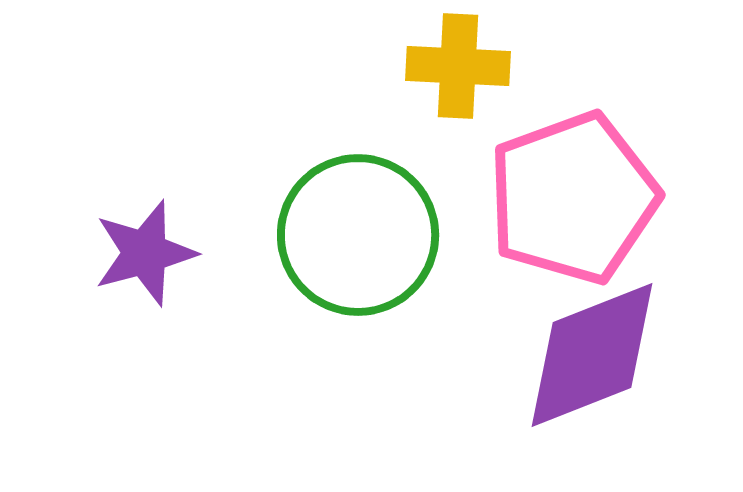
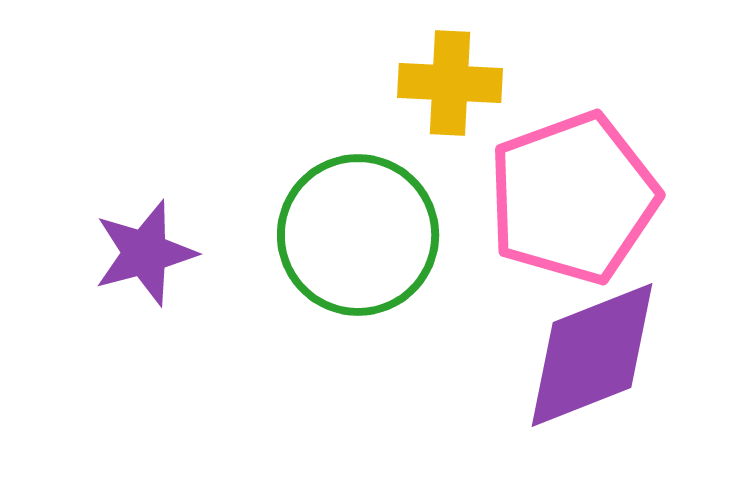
yellow cross: moved 8 px left, 17 px down
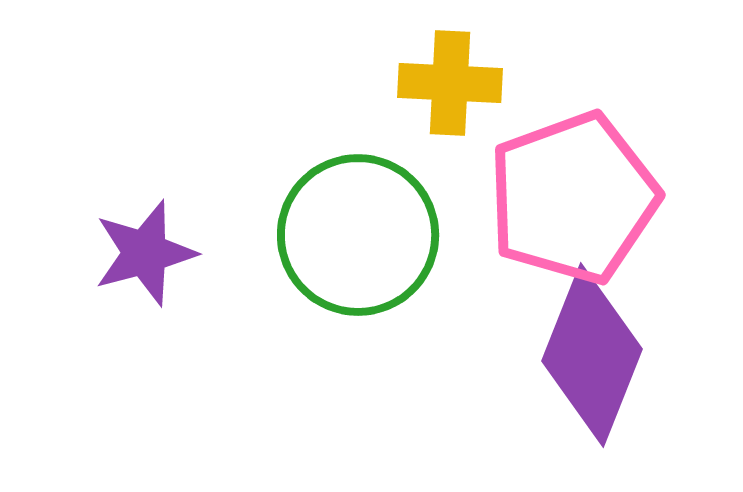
purple diamond: rotated 47 degrees counterclockwise
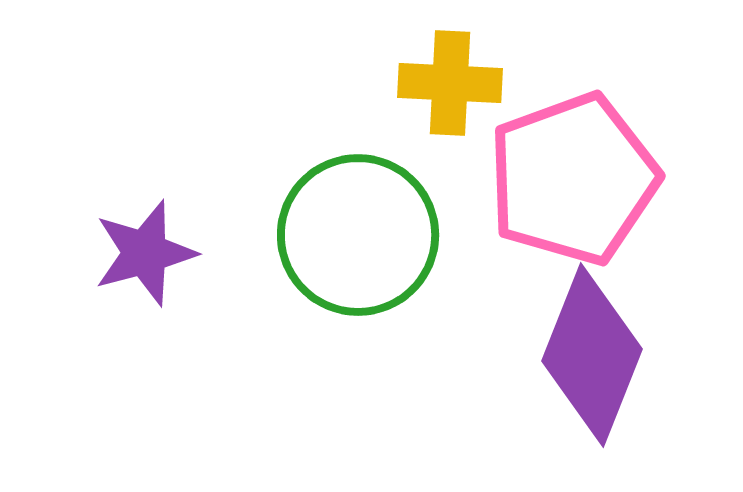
pink pentagon: moved 19 px up
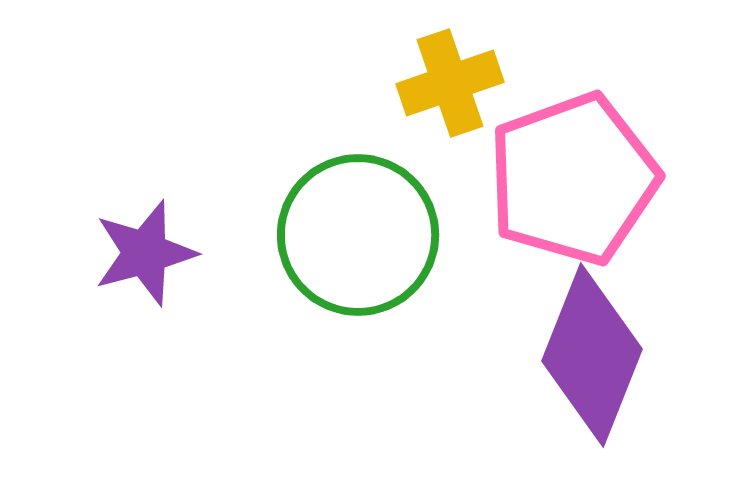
yellow cross: rotated 22 degrees counterclockwise
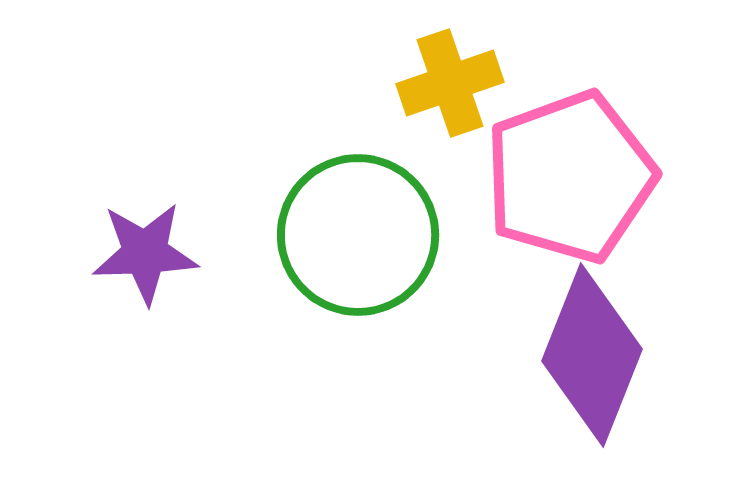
pink pentagon: moved 3 px left, 2 px up
purple star: rotated 13 degrees clockwise
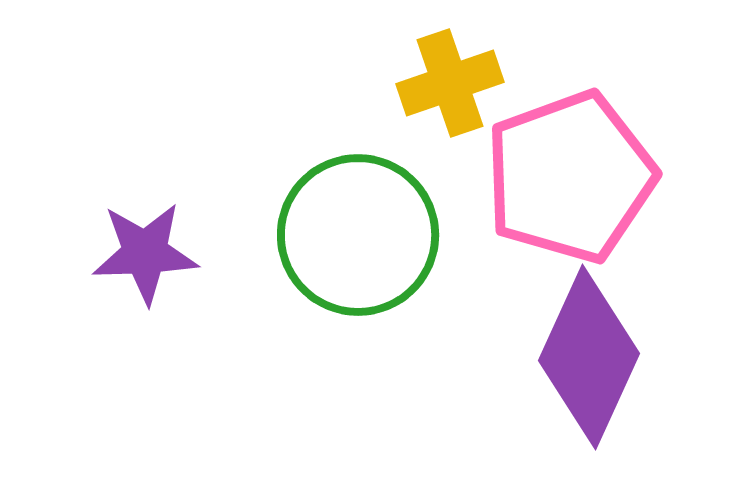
purple diamond: moved 3 px left, 2 px down; rotated 3 degrees clockwise
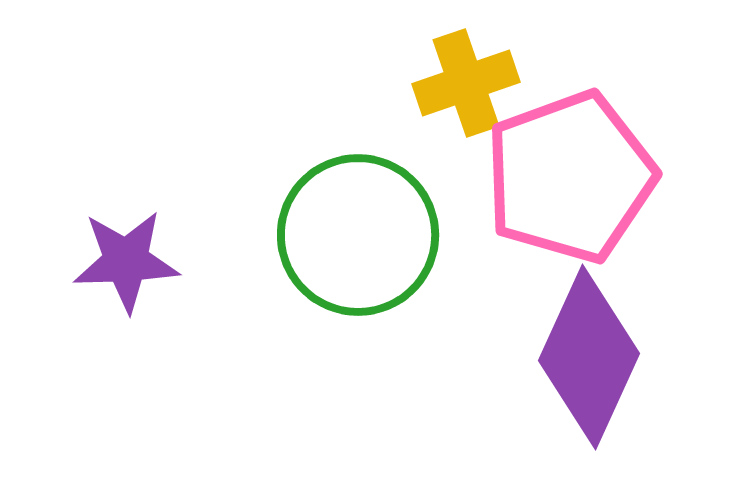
yellow cross: moved 16 px right
purple star: moved 19 px left, 8 px down
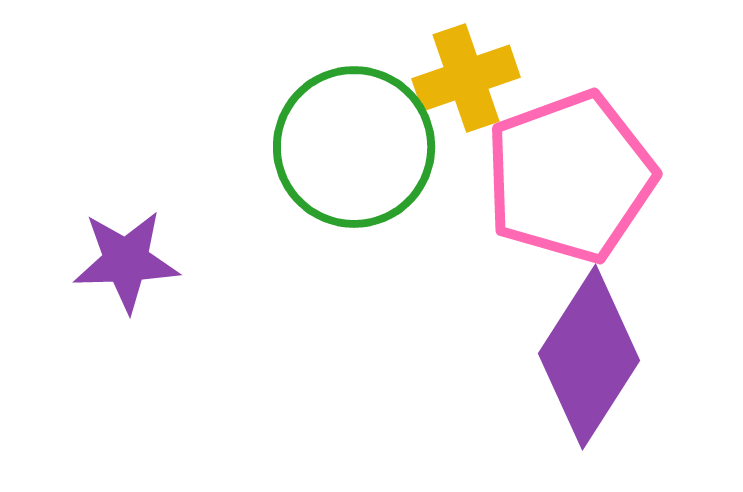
yellow cross: moved 5 px up
green circle: moved 4 px left, 88 px up
purple diamond: rotated 8 degrees clockwise
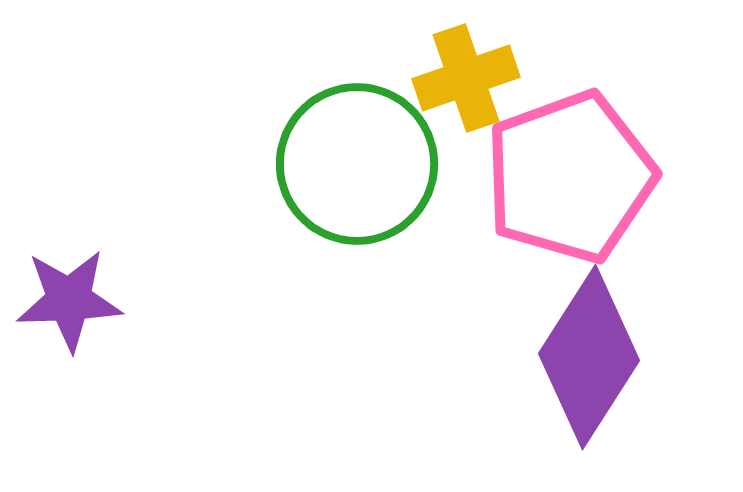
green circle: moved 3 px right, 17 px down
purple star: moved 57 px left, 39 px down
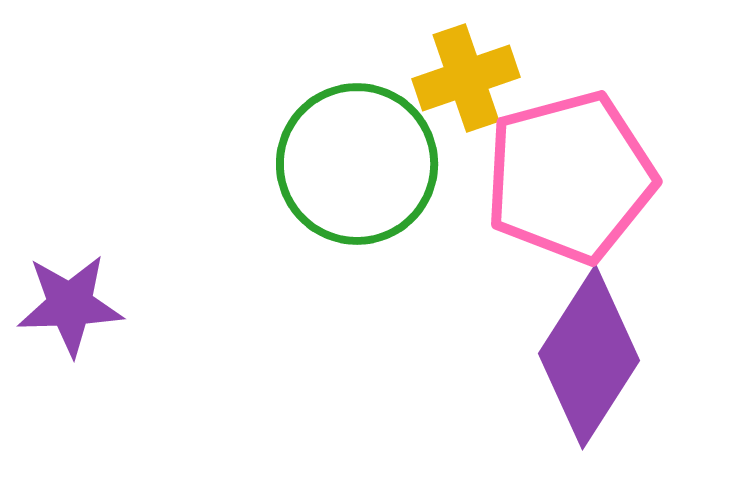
pink pentagon: rotated 5 degrees clockwise
purple star: moved 1 px right, 5 px down
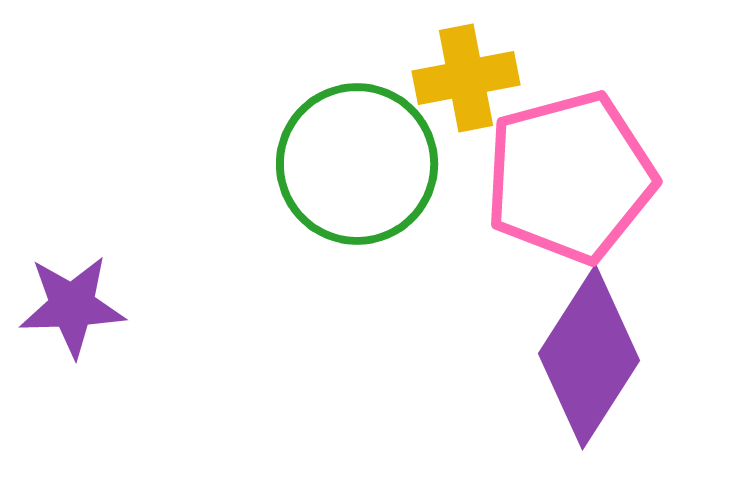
yellow cross: rotated 8 degrees clockwise
purple star: moved 2 px right, 1 px down
